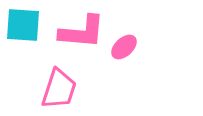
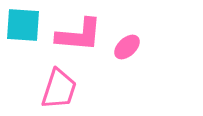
pink L-shape: moved 3 px left, 3 px down
pink ellipse: moved 3 px right
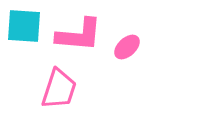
cyan square: moved 1 px right, 1 px down
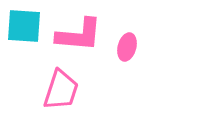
pink ellipse: rotated 32 degrees counterclockwise
pink trapezoid: moved 2 px right, 1 px down
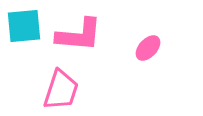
cyan square: rotated 9 degrees counterclockwise
pink ellipse: moved 21 px right, 1 px down; rotated 28 degrees clockwise
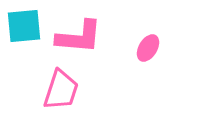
pink L-shape: moved 2 px down
pink ellipse: rotated 12 degrees counterclockwise
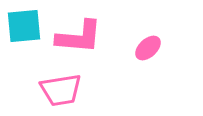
pink ellipse: rotated 16 degrees clockwise
pink trapezoid: rotated 63 degrees clockwise
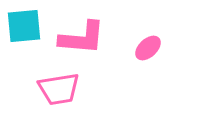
pink L-shape: moved 3 px right, 1 px down
pink trapezoid: moved 2 px left, 1 px up
